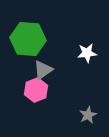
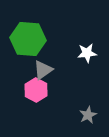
pink hexagon: rotated 10 degrees counterclockwise
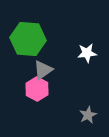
pink hexagon: moved 1 px right, 1 px up
